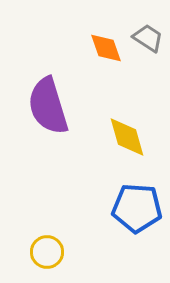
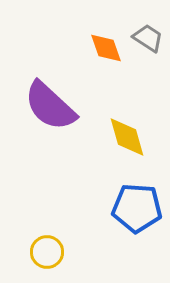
purple semicircle: moved 2 px right; rotated 30 degrees counterclockwise
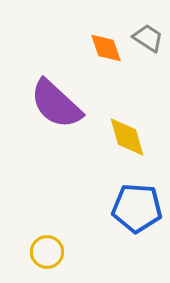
purple semicircle: moved 6 px right, 2 px up
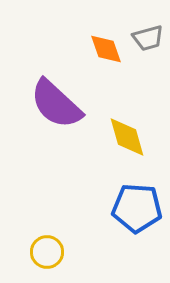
gray trapezoid: rotated 132 degrees clockwise
orange diamond: moved 1 px down
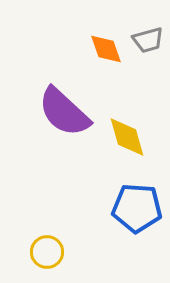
gray trapezoid: moved 2 px down
purple semicircle: moved 8 px right, 8 px down
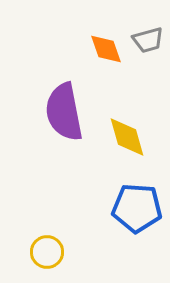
purple semicircle: rotated 36 degrees clockwise
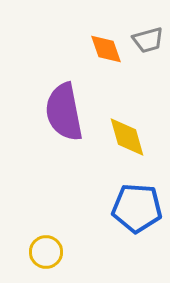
yellow circle: moved 1 px left
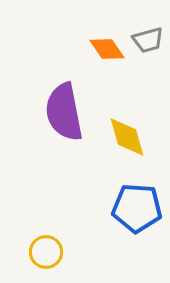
orange diamond: moved 1 px right; rotated 15 degrees counterclockwise
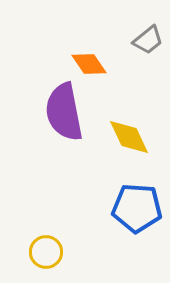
gray trapezoid: rotated 24 degrees counterclockwise
orange diamond: moved 18 px left, 15 px down
yellow diamond: moved 2 px right; rotated 9 degrees counterclockwise
